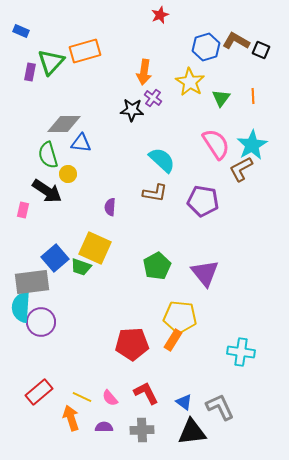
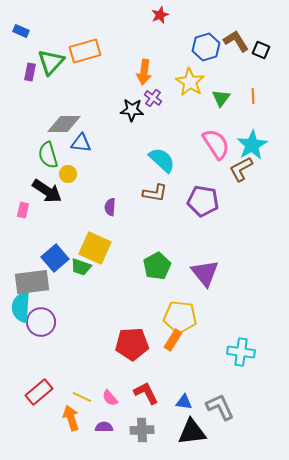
brown L-shape at (236, 41): rotated 28 degrees clockwise
blue triangle at (184, 402): rotated 30 degrees counterclockwise
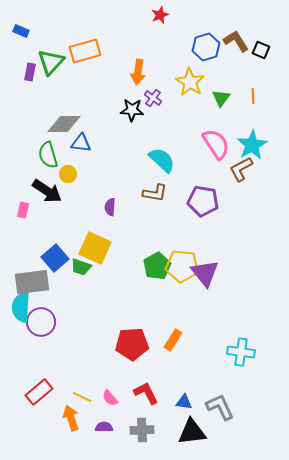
orange arrow at (144, 72): moved 6 px left
yellow pentagon at (180, 317): moved 2 px right, 51 px up
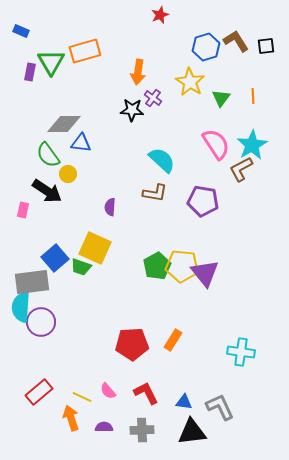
black square at (261, 50): moved 5 px right, 4 px up; rotated 30 degrees counterclockwise
green triangle at (51, 62): rotated 12 degrees counterclockwise
green semicircle at (48, 155): rotated 20 degrees counterclockwise
pink semicircle at (110, 398): moved 2 px left, 7 px up
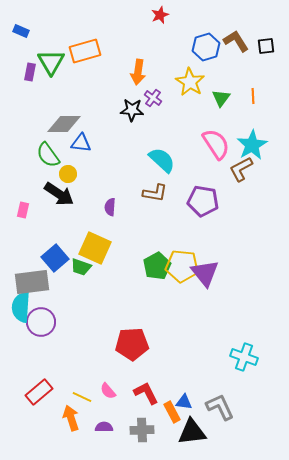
black arrow at (47, 191): moved 12 px right, 3 px down
orange rectangle at (173, 340): moved 1 px left, 72 px down; rotated 60 degrees counterclockwise
cyan cross at (241, 352): moved 3 px right, 5 px down; rotated 12 degrees clockwise
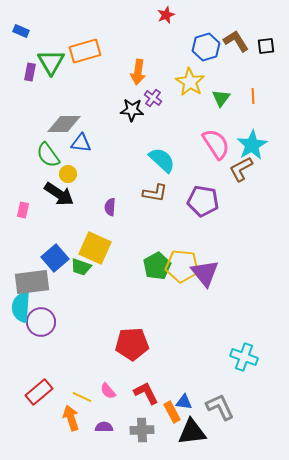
red star at (160, 15): moved 6 px right
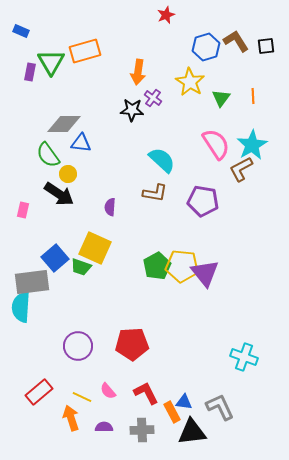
purple circle at (41, 322): moved 37 px right, 24 px down
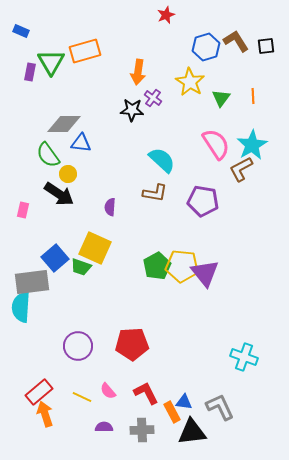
orange arrow at (71, 418): moved 26 px left, 4 px up
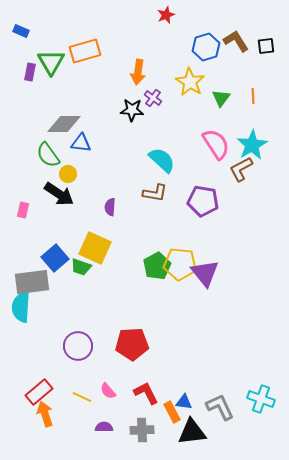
yellow pentagon at (182, 266): moved 2 px left, 2 px up
cyan cross at (244, 357): moved 17 px right, 42 px down
